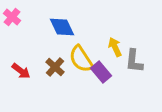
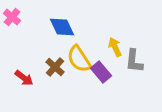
yellow semicircle: moved 2 px left
red arrow: moved 3 px right, 7 px down
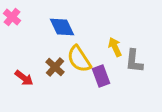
purple rectangle: moved 4 px down; rotated 20 degrees clockwise
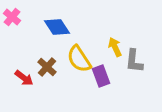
blue diamond: moved 5 px left; rotated 8 degrees counterclockwise
brown cross: moved 8 px left
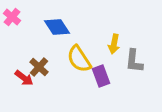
yellow arrow: moved 1 px left, 3 px up; rotated 144 degrees counterclockwise
brown cross: moved 8 px left
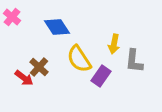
purple rectangle: rotated 55 degrees clockwise
